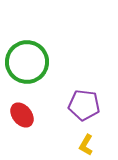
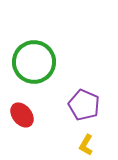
green circle: moved 7 px right
purple pentagon: rotated 16 degrees clockwise
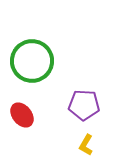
green circle: moved 2 px left, 1 px up
purple pentagon: rotated 20 degrees counterclockwise
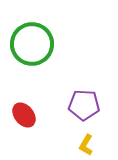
green circle: moved 17 px up
red ellipse: moved 2 px right
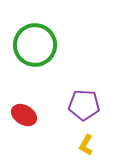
green circle: moved 3 px right, 1 px down
red ellipse: rotated 20 degrees counterclockwise
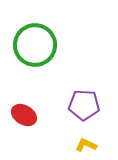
yellow L-shape: rotated 85 degrees clockwise
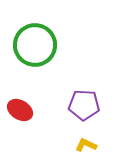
red ellipse: moved 4 px left, 5 px up
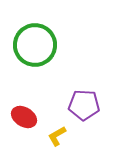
red ellipse: moved 4 px right, 7 px down
yellow L-shape: moved 29 px left, 9 px up; rotated 55 degrees counterclockwise
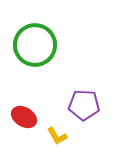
yellow L-shape: rotated 90 degrees counterclockwise
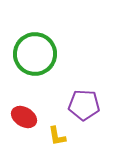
green circle: moved 9 px down
yellow L-shape: rotated 20 degrees clockwise
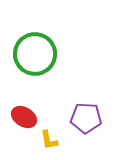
purple pentagon: moved 2 px right, 13 px down
yellow L-shape: moved 8 px left, 4 px down
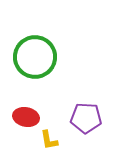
green circle: moved 3 px down
red ellipse: moved 2 px right; rotated 20 degrees counterclockwise
